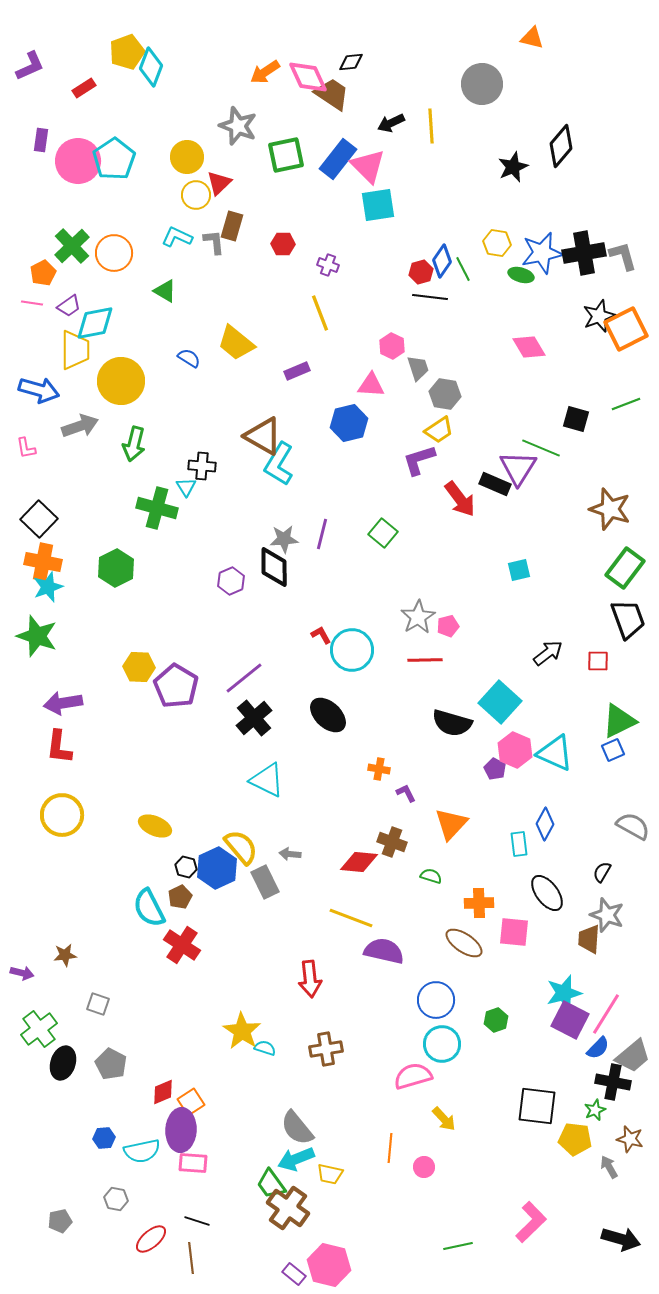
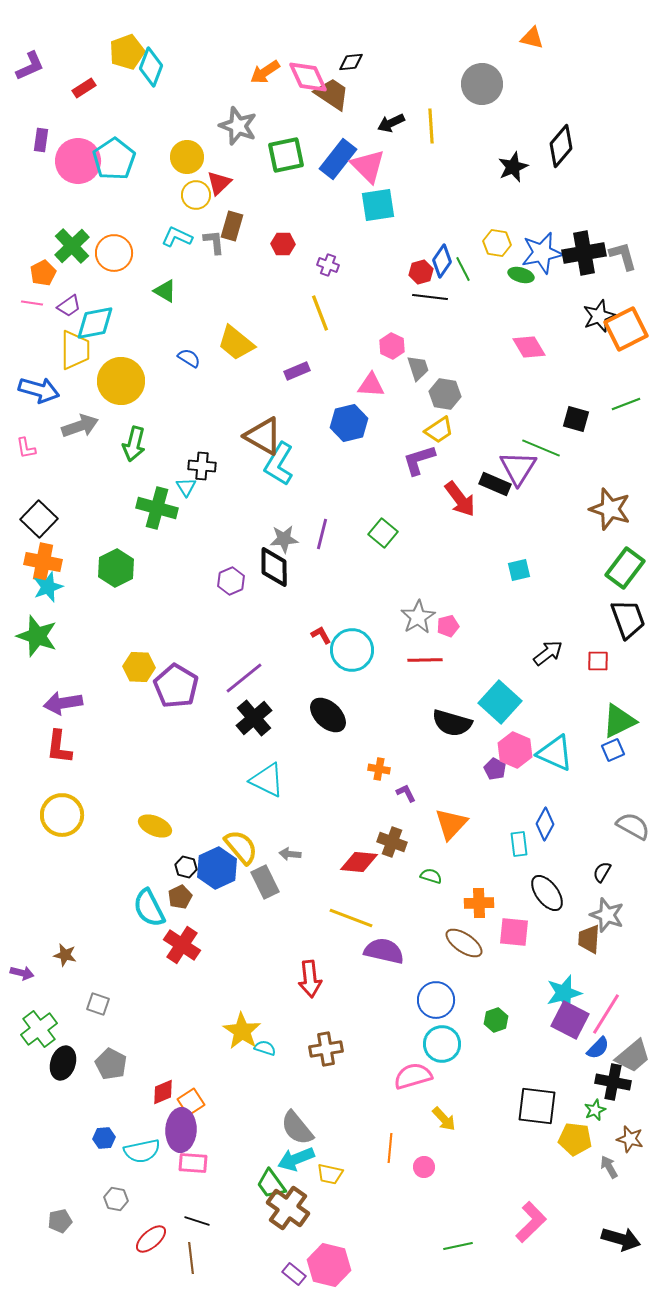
brown star at (65, 955): rotated 20 degrees clockwise
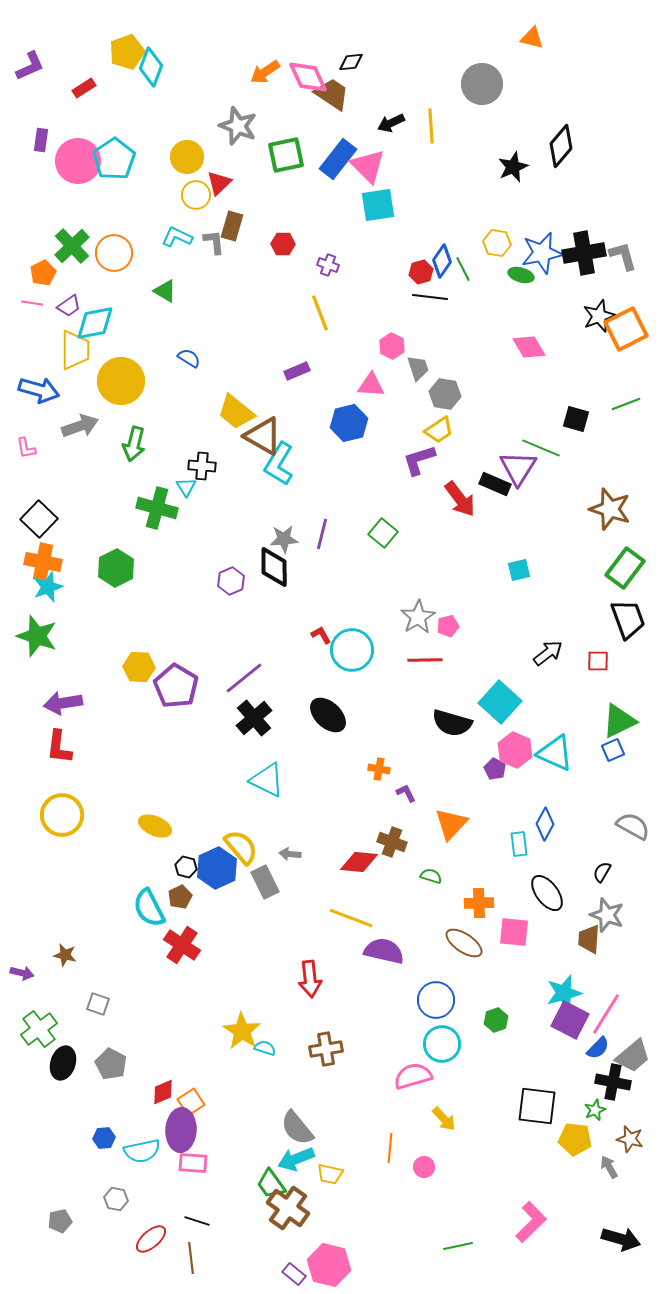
yellow trapezoid at (236, 343): moved 69 px down
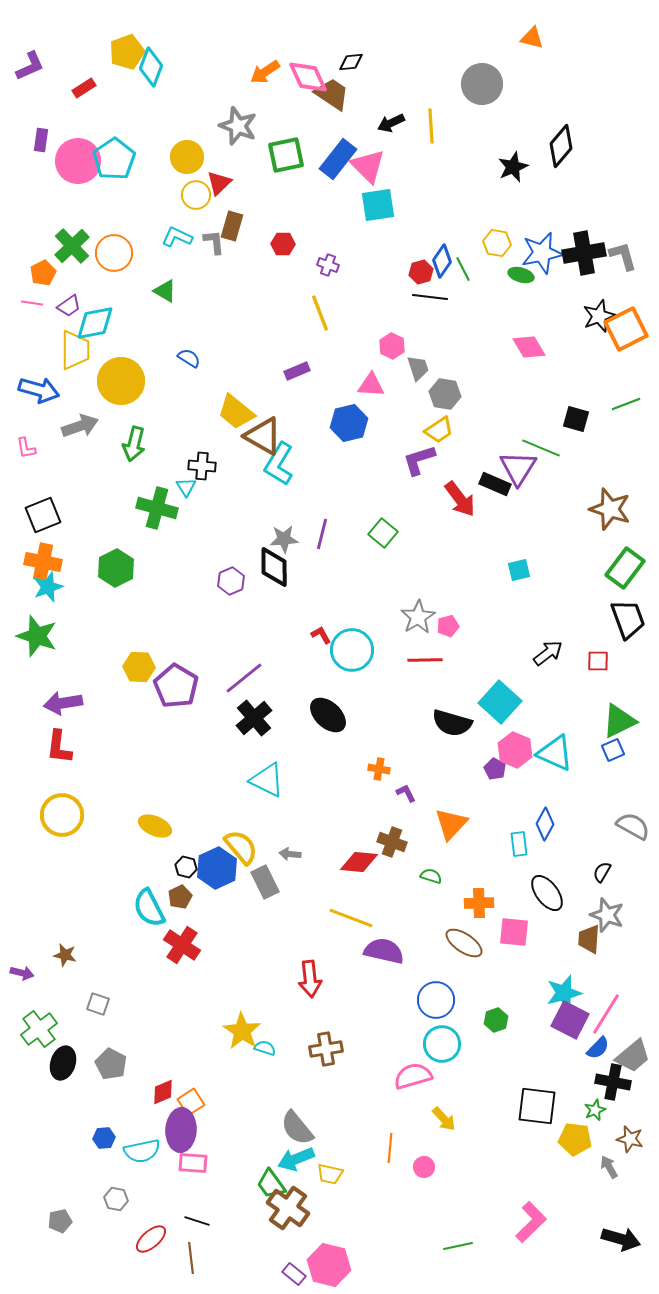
black square at (39, 519): moved 4 px right, 4 px up; rotated 24 degrees clockwise
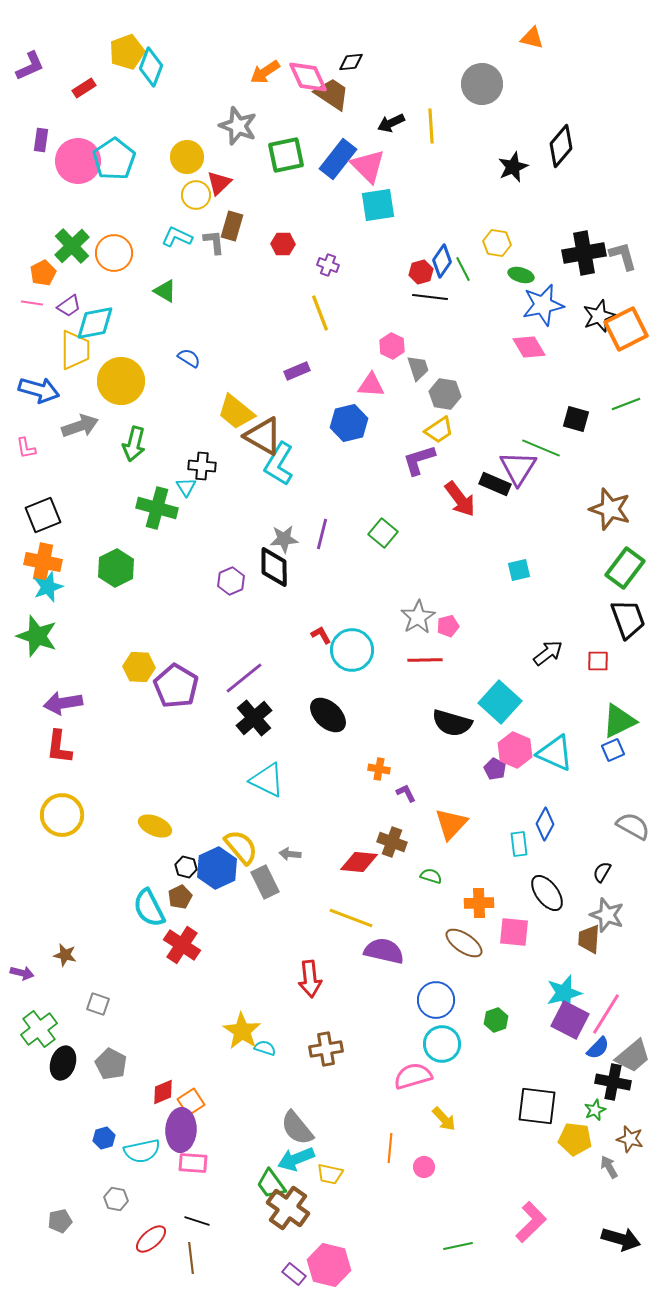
blue star at (542, 253): moved 1 px right, 52 px down
blue hexagon at (104, 1138): rotated 10 degrees counterclockwise
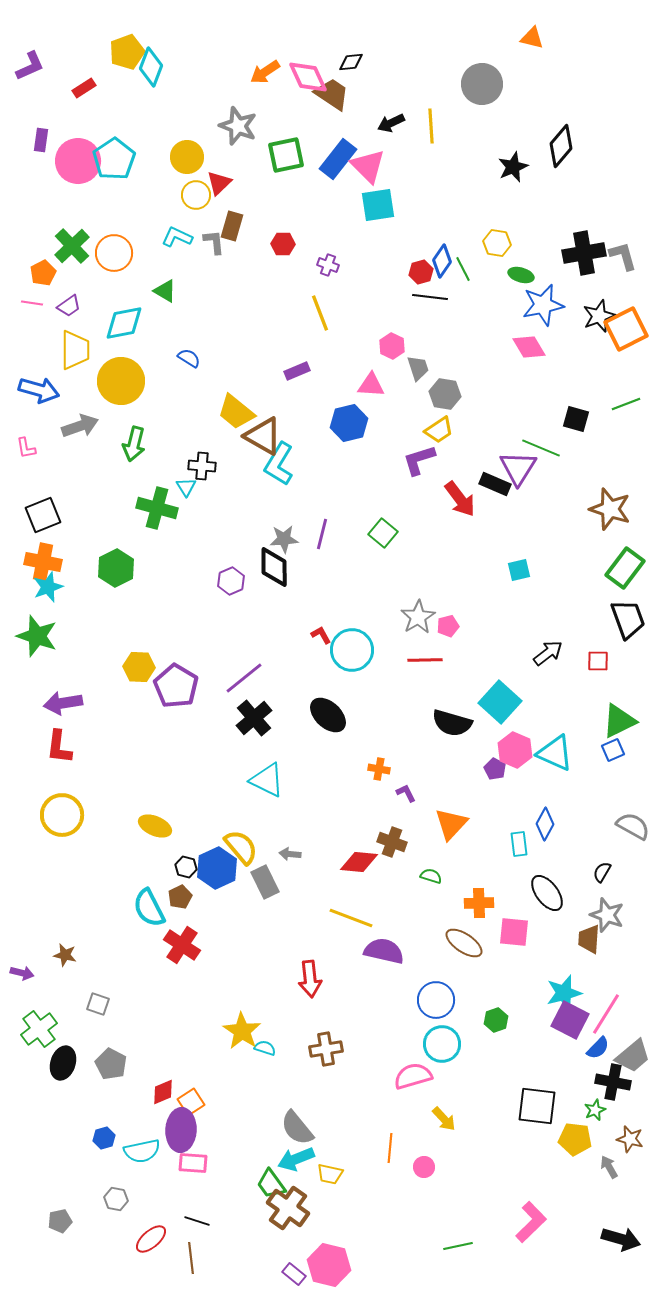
cyan diamond at (95, 323): moved 29 px right
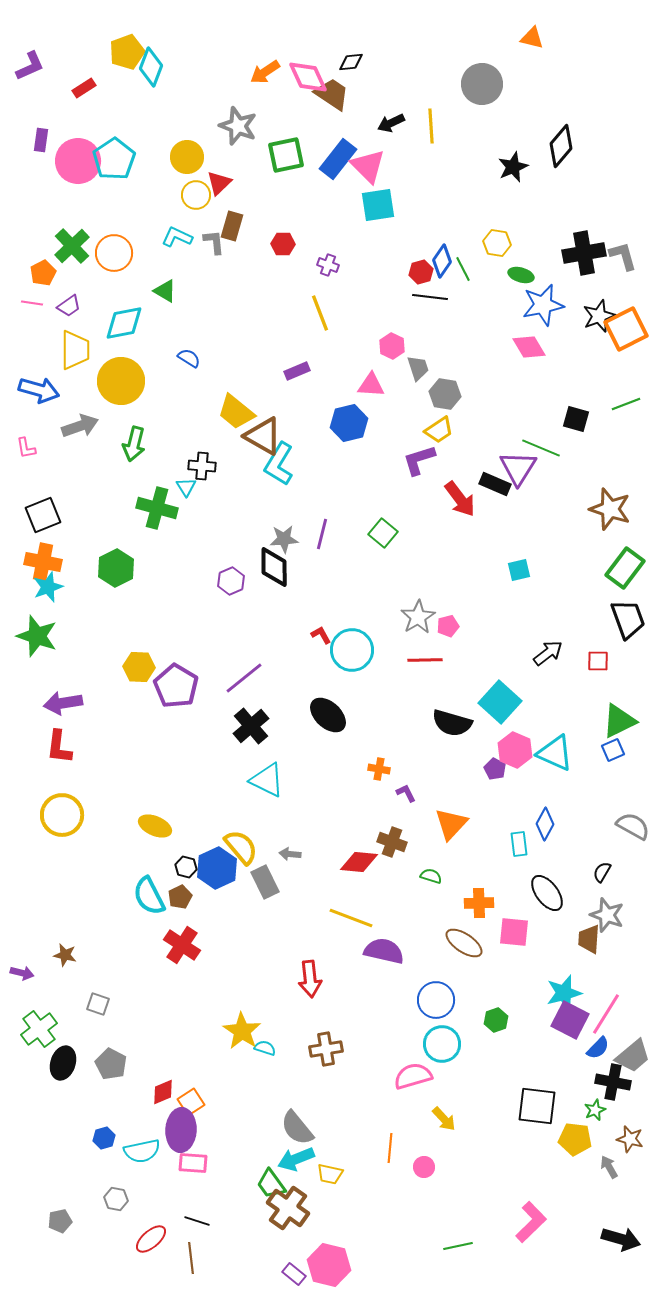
black cross at (254, 718): moved 3 px left, 8 px down
cyan semicircle at (149, 908): moved 12 px up
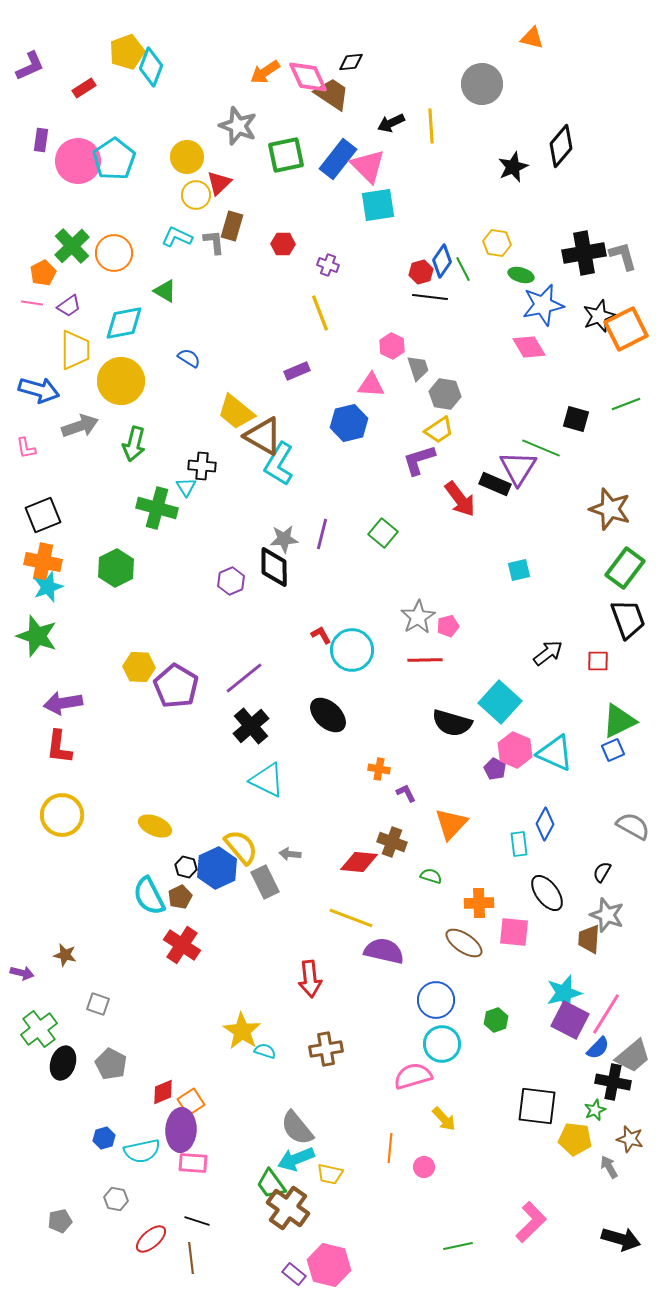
cyan semicircle at (265, 1048): moved 3 px down
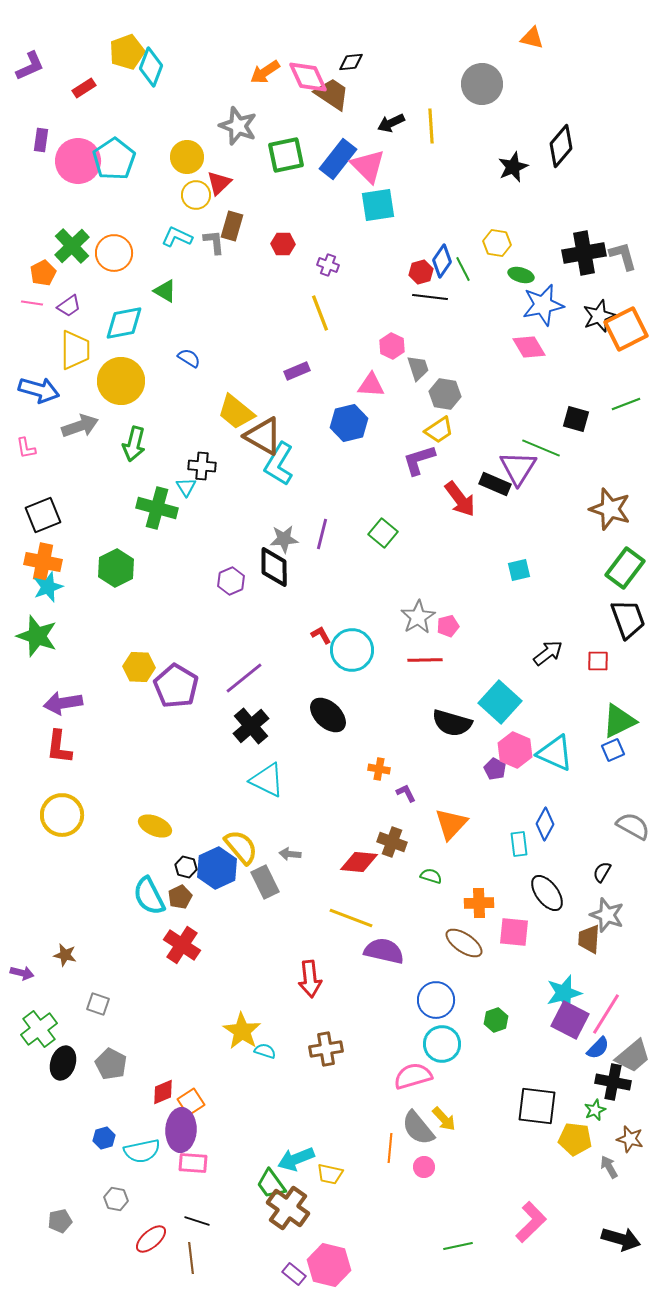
gray semicircle at (297, 1128): moved 121 px right
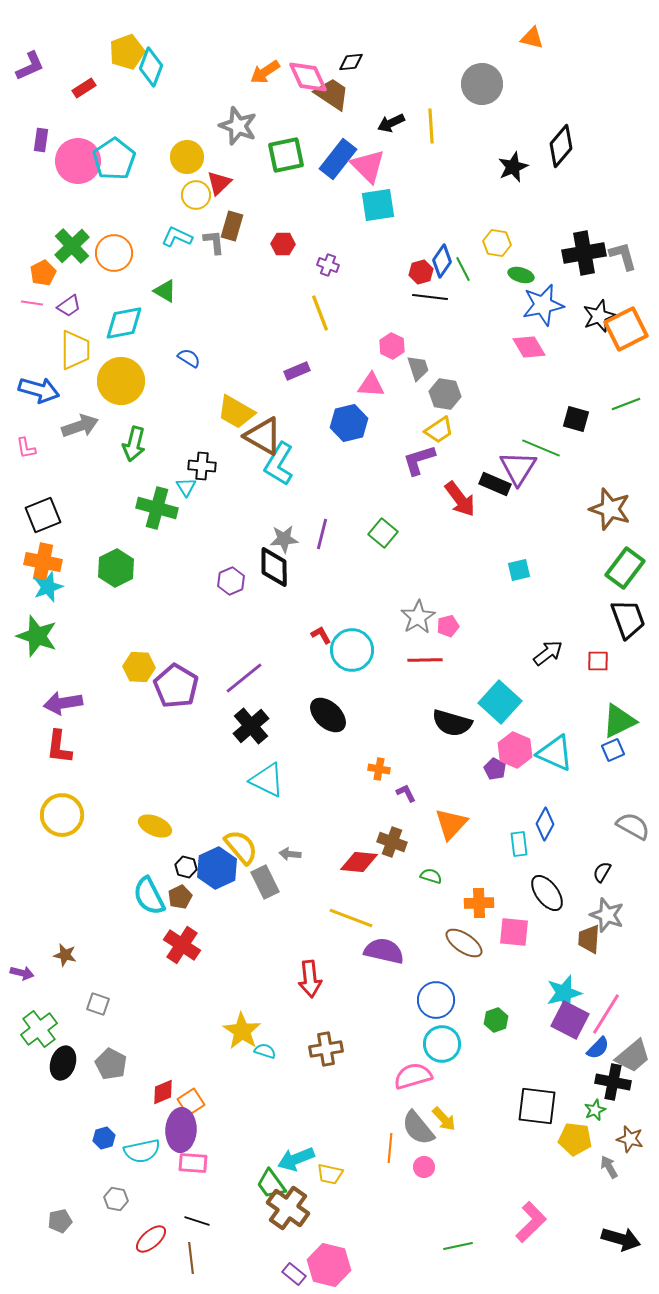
yellow trapezoid at (236, 412): rotated 9 degrees counterclockwise
